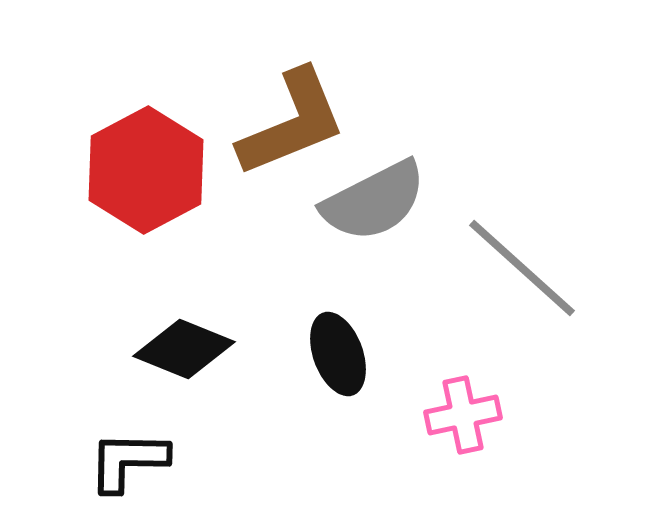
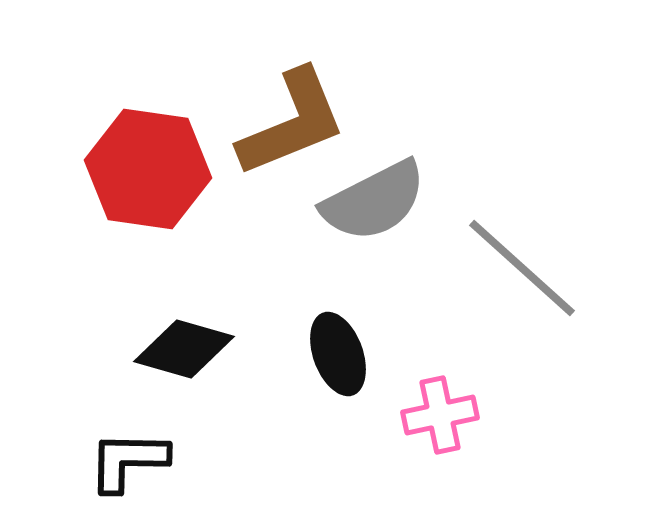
red hexagon: moved 2 px right, 1 px up; rotated 24 degrees counterclockwise
black diamond: rotated 6 degrees counterclockwise
pink cross: moved 23 px left
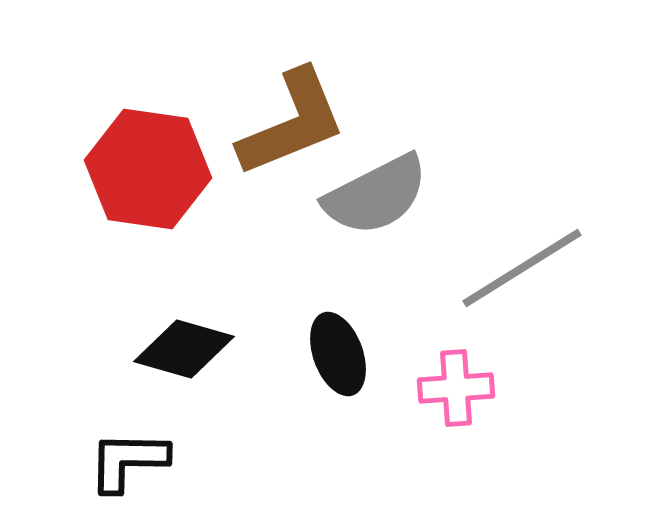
gray semicircle: moved 2 px right, 6 px up
gray line: rotated 74 degrees counterclockwise
pink cross: moved 16 px right, 27 px up; rotated 8 degrees clockwise
